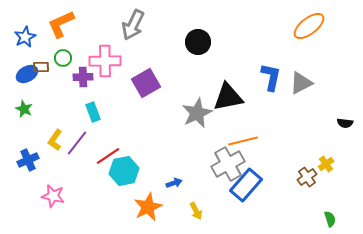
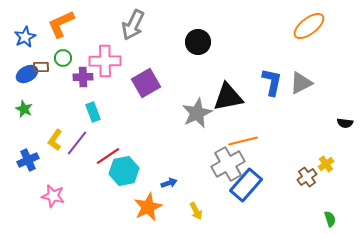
blue L-shape: moved 1 px right, 5 px down
blue arrow: moved 5 px left
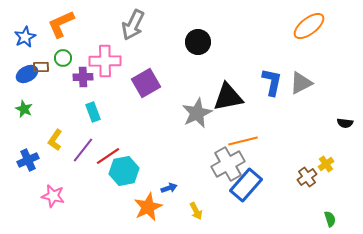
purple line: moved 6 px right, 7 px down
blue arrow: moved 5 px down
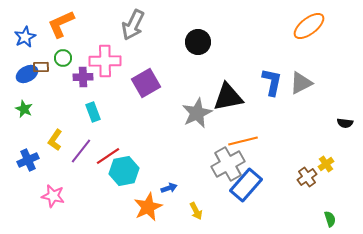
purple line: moved 2 px left, 1 px down
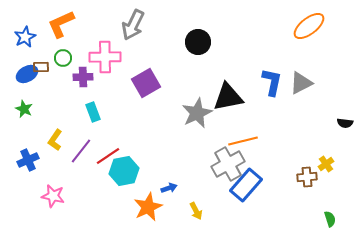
pink cross: moved 4 px up
brown cross: rotated 30 degrees clockwise
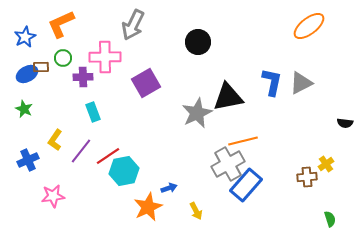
pink star: rotated 20 degrees counterclockwise
